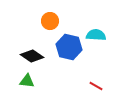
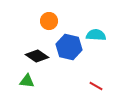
orange circle: moved 1 px left
black diamond: moved 5 px right
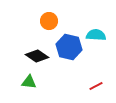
green triangle: moved 2 px right, 1 px down
red line: rotated 56 degrees counterclockwise
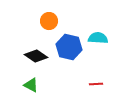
cyan semicircle: moved 2 px right, 3 px down
black diamond: moved 1 px left
green triangle: moved 2 px right, 3 px down; rotated 21 degrees clockwise
red line: moved 2 px up; rotated 24 degrees clockwise
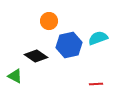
cyan semicircle: rotated 24 degrees counterclockwise
blue hexagon: moved 2 px up; rotated 25 degrees counterclockwise
green triangle: moved 16 px left, 9 px up
